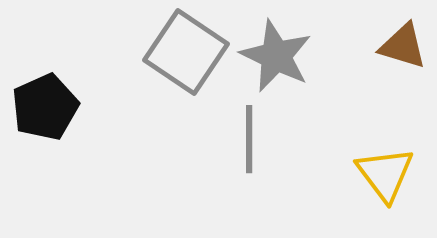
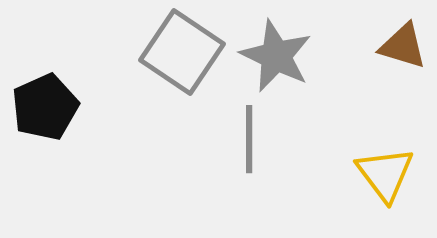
gray square: moved 4 px left
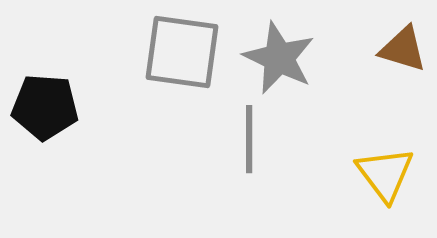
brown triangle: moved 3 px down
gray square: rotated 26 degrees counterclockwise
gray star: moved 3 px right, 2 px down
black pentagon: rotated 28 degrees clockwise
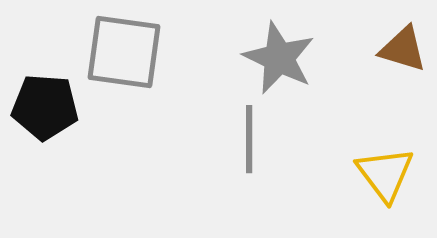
gray square: moved 58 px left
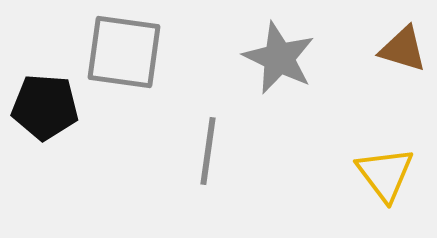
gray line: moved 41 px left, 12 px down; rotated 8 degrees clockwise
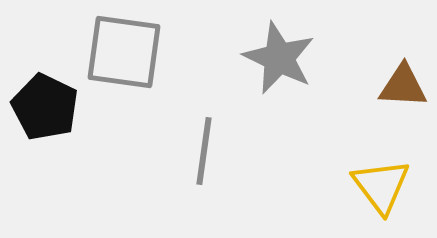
brown triangle: moved 37 px down; rotated 14 degrees counterclockwise
black pentagon: rotated 22 degrees clockwise
gray line: moved 4 px left
yellow triangle: moved 4 px left, 12 px down
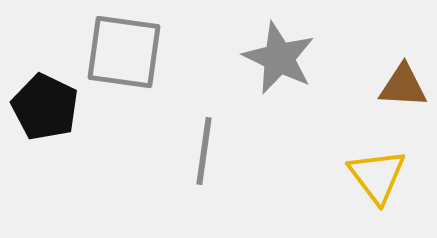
yellow triangle: moved 4 px left, 10 px up
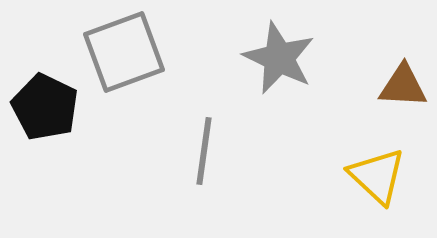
gray square: rotated 28 degrees counterclockwise
yellow triangle: rotated 10 degrees counterclockwise
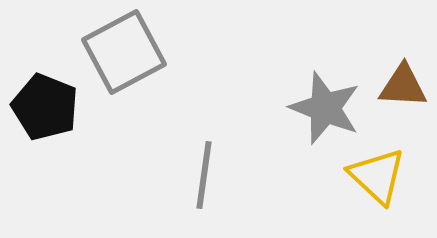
gray square: rotated 8 degrees counterclockwise
gray star: moved 46 px right, 50 px down; rotated 4 degrees counterclockwise
black pentagon: rotated 4 degrees counterclockwise
gray line: moved 24 px down
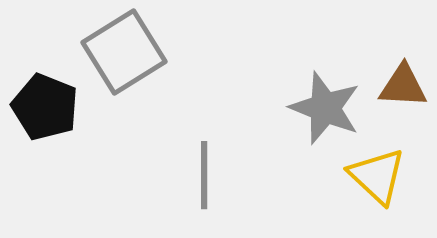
gray square: rotated 4 degrees counterclockwise
gray line: rotated 8 degrees counterclockwise
